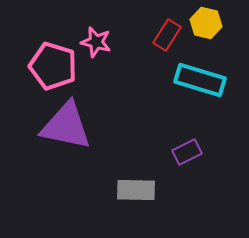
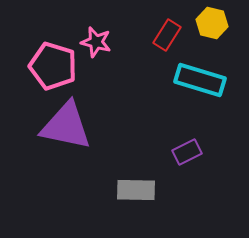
yellow hexagon: moved 6 px right
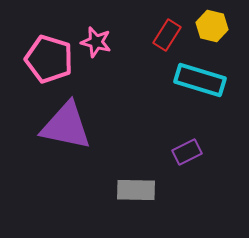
yellow hexagon: moved 3 px down
pink pentagon: moved 4 px left, 7 px up
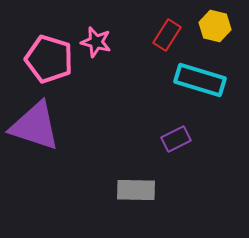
yellow hexagon: moved 3 px right
purple triangle: moved 31 px left; rotated 6 degrees clockwise
purple rectangle: moved 11 px left, 13 px up
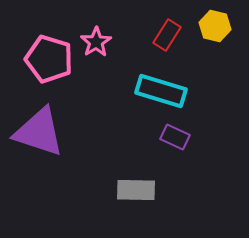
pink star: rotated 24 degrees clockwise
cyan rectangle: moved 39 px left, 11 px down
purple triangle: moved 4 px right, 6 px down
purple rectangle: moved 1 px left, 2 px up; rotated 52 degrees clockwise
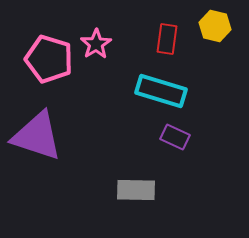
red rectangle: moved 4 px down; rotated 24 degrees counterclockwise
pink star: moved 2 px down
purple triangle: moved 2 px left, 4 px down
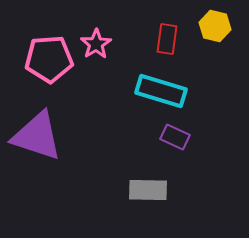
pink pentagon: rotated 21 degrees counterclockwise
gray rectangle: moved 12 px right
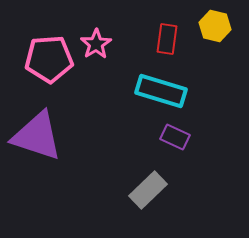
gray rectangle: rotated 45 degrees counterclockwise
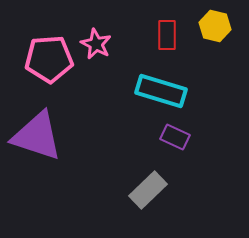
red rectangle: moved 4 px up; rotated 8 degrees counterclockwise
pink star: rotated 12 degrees counterclockwise
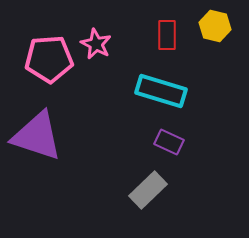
purple rectangle: moved 6 px left, 5 px down
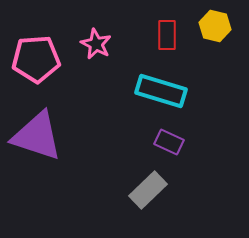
pink pentagon: moved 13 px left
